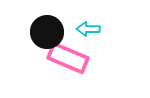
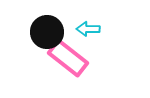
pink rectangle: rotated 15 degrees clockwise
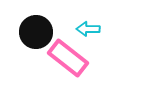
black circle: moved 11 px left
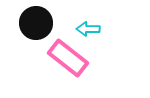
black circle: moved 9 px up
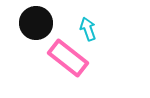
cyan arrow: rotated 70 degrees clockwise
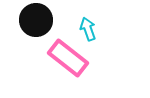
black circle: moved 3 px up
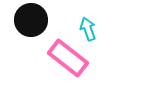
black circle: moved 5 px left
